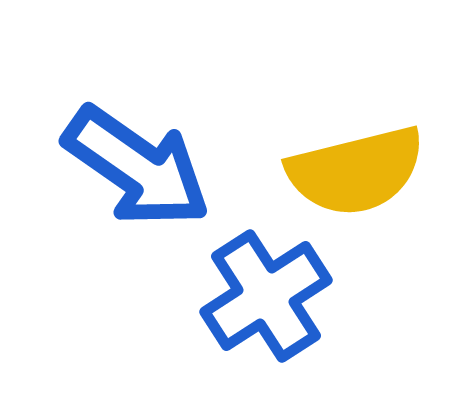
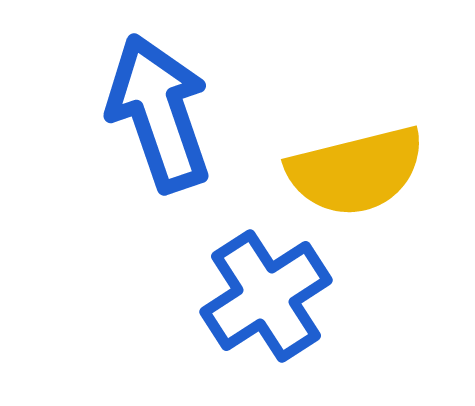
blue arrow: moved 22 px right, 54 px up; rotated 144 degrees counterclockwise
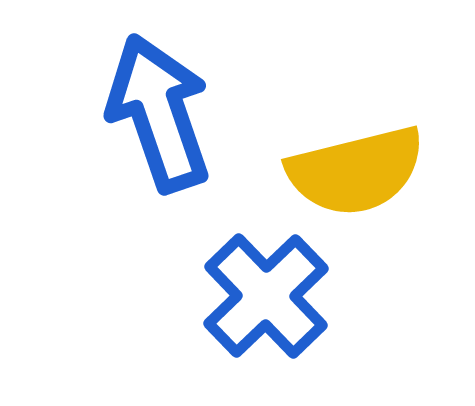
blue cross: rotated 11 degrees counterclockwise
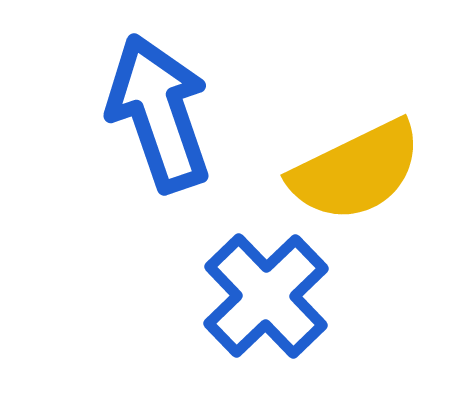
yellow semicircle: rotated 12 degrees counterclockwise
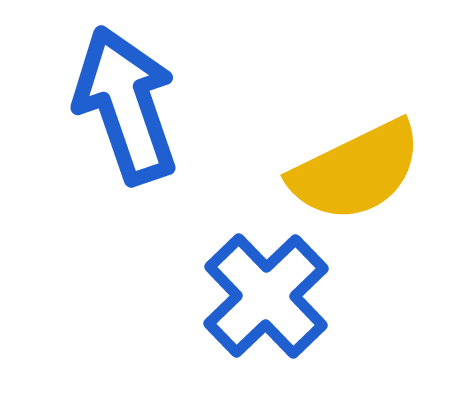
blue arrow: moved 33 px left, 8 px up
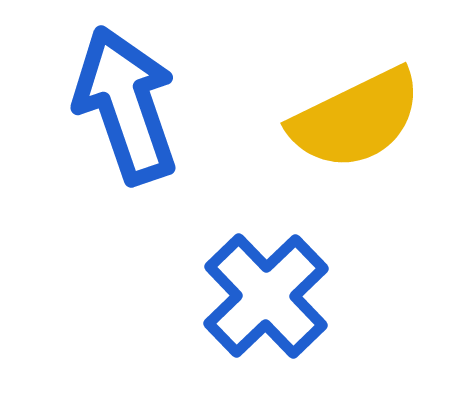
yellow semicircle: moved 52 px up
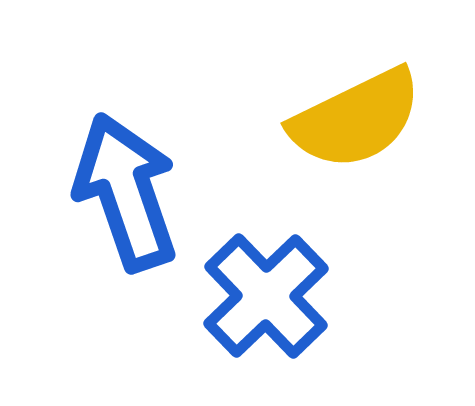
blue arrow: moved 87 px down
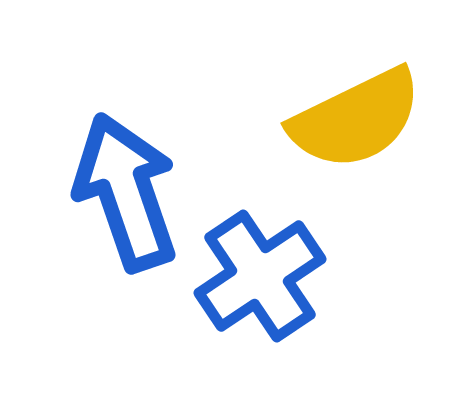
blue cross: moved 6 px left, 20 px up; rotated 10 degrees clockwise
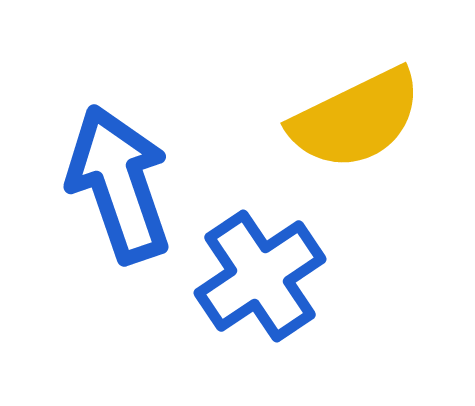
blue arrow: moved 7 px left, 8 px up
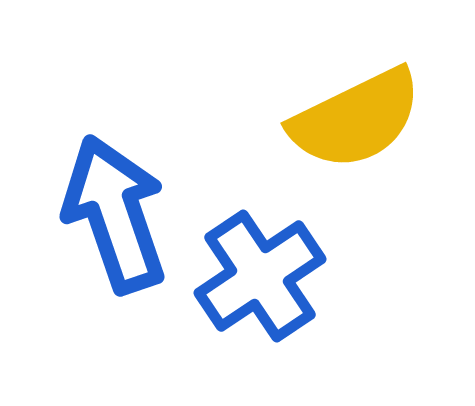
blue arrow: moved 4 px left, 30 px down
